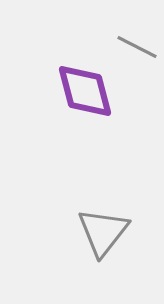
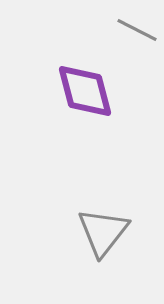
gray line: moved 17 px up
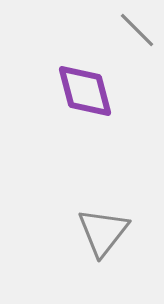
gray line: rotated 18 degrees clockwise
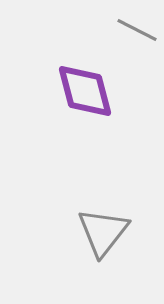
gray line: rotated 18 degrees counterclockwise
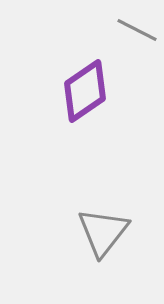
purple diamond: rotated 70 degrees clockwise
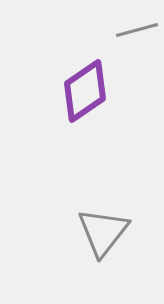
gray line: rotated 42 degrees counterclockwise
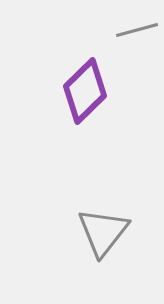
purple diamond: rotated 10 degrees counterclockwise
